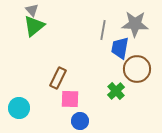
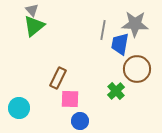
blue trapezoid: moved 4 px up
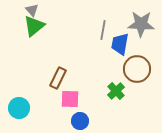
gray star: moved 6 px right
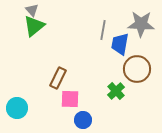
cyan circle: moved 2 px left
blue circle: moved 3 px right, 1 px up
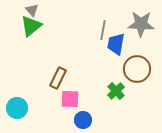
green triangle: moved 3 px left
blue trapezoid: moved 4 px left
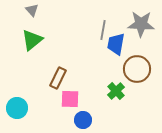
green triangle: moved 1 px right, 14 px down
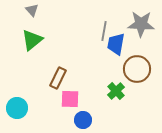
gray line: moved 1 px right, 1 px down
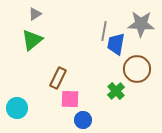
gray triangle: moved 3 px right, 4 px down; rotated 40 degrees clockwise
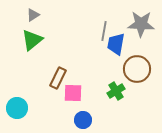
gray triangle: moved 2 px left, 1 px down
green cross: rotated 12 degrees clockwise
pink square: moved 3 px right, 6 px up
